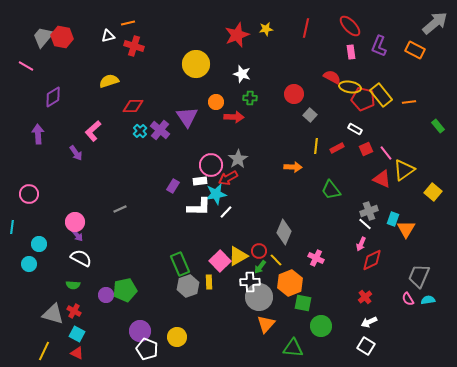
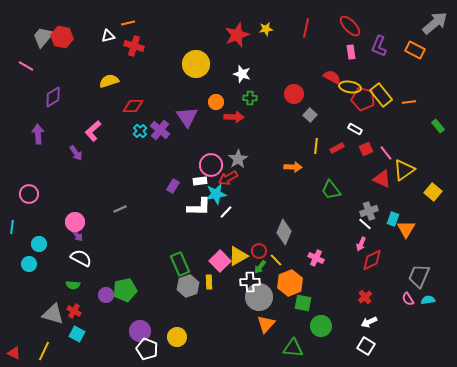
red triangle at (77, 353): moved 63 px left
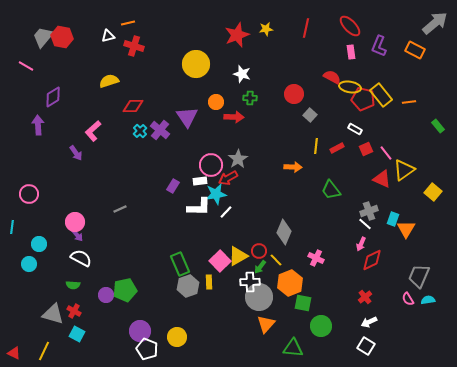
purple arrow at (38, 134): moved 9 px up
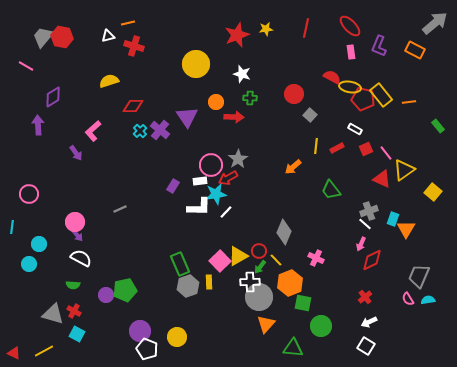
orange arrow at (293, 167): rotated 138 degrees clockwise
yellow line at (44, 351): rotated 36 degrees clockwise
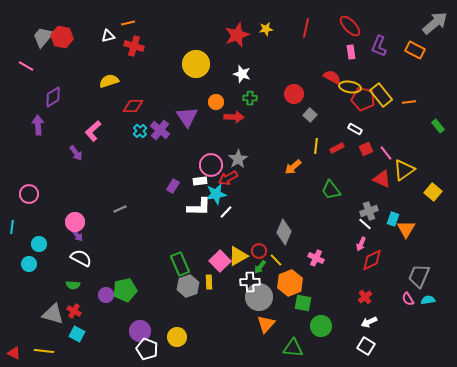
yellow line at (44, 351): rotated 36 degrees clockwise
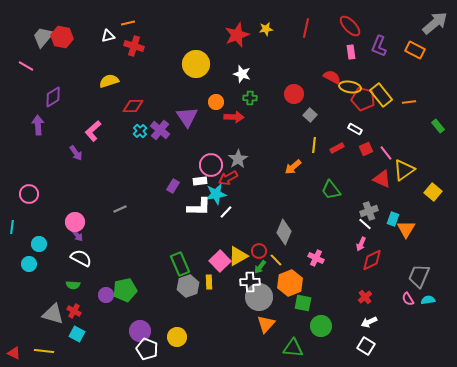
yellow line at (316, 146): moved 2 px left, 1 px up
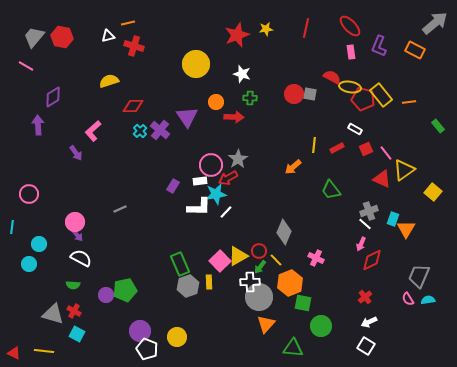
gray trapezoid at (43, 37): moved 9 px left
gray square at (310, 115): moved 21 px up; rotated 32 degrees counterclockwise
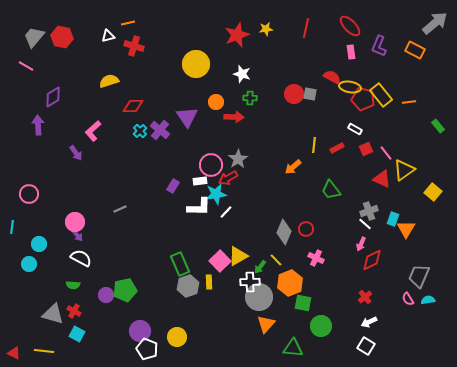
red circle at (259, 251): moved 47 px right, 22 px up
